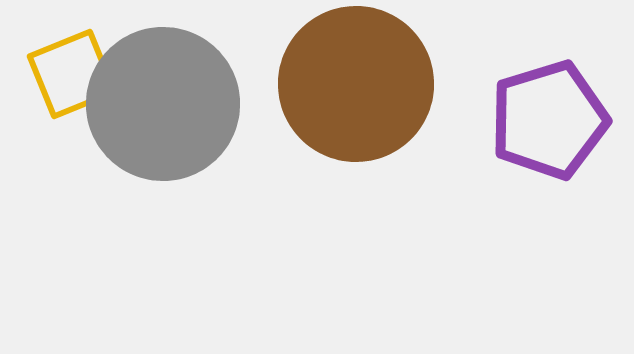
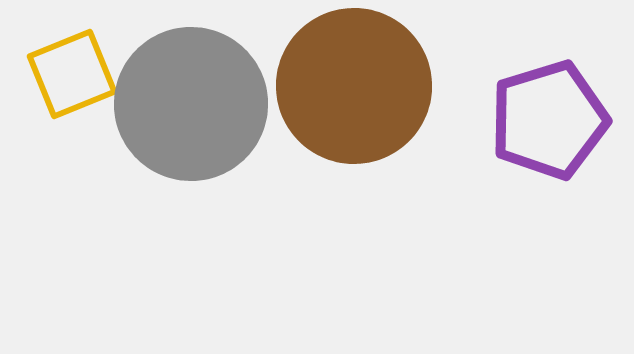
brown circle: moved 2 px left, 2 px down
gray circle: moved 28 px right
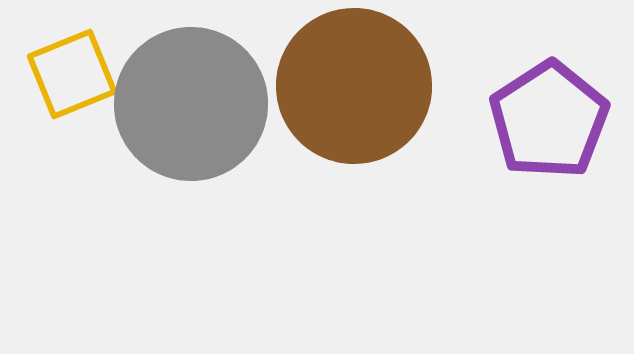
purple pentagon: rotated 16 degrees counterclockwise
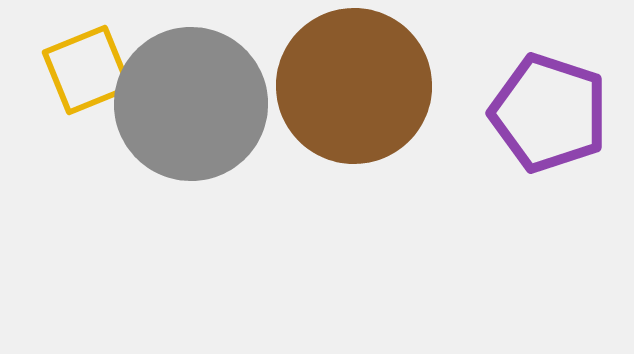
yellow square: moved 15 px right, 4 px up
purple pentagon: moved 7 px up; rotated 21 degrees counterclockwise
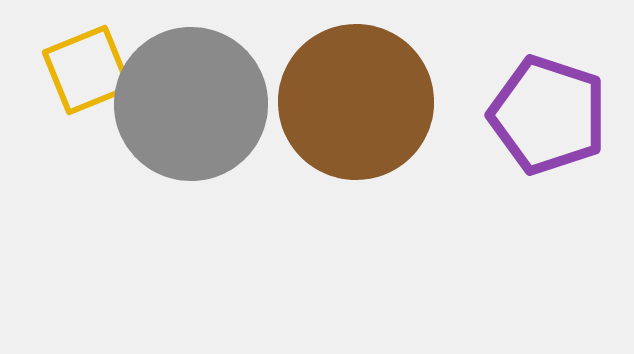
brown circle: moved 2 px right, 16 px down
purple pentagon: moved 1 px left, 2 px down
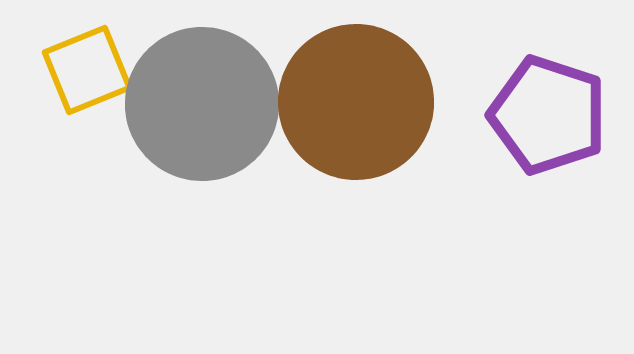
gray circle: moved 11 px right
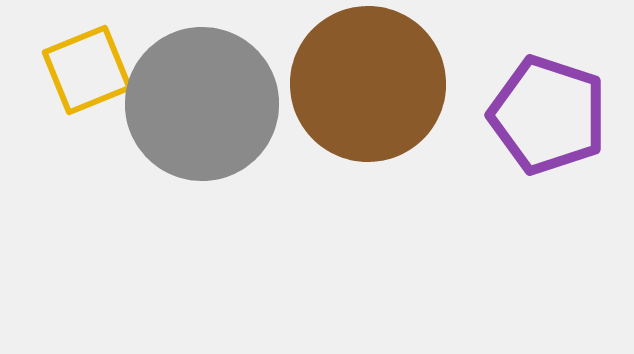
brown circle: moved 12 px right, 18 px up
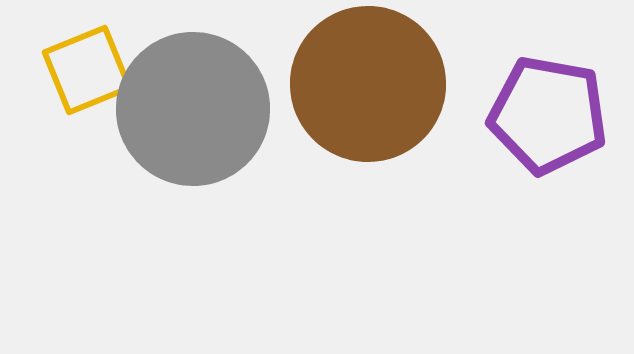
gray circle: moved 9 px left, 5 px down
purple pentagon: rotated 8 degrees counterclockwise
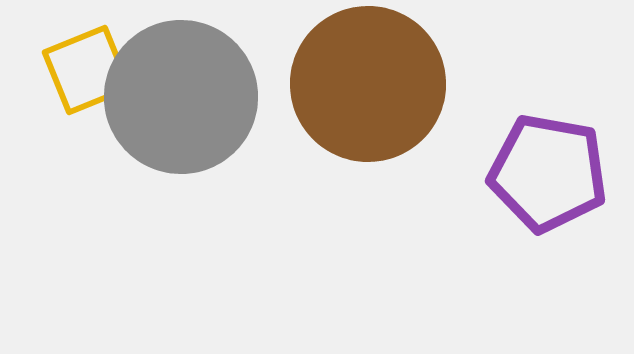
gray circle: moved 12 px left, 12 px up
purple pentagon: moved 58 px down
